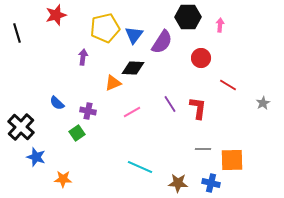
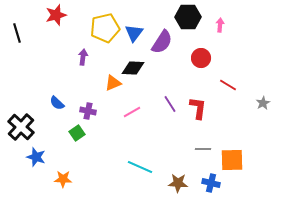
blue triangle: moved 2 px up
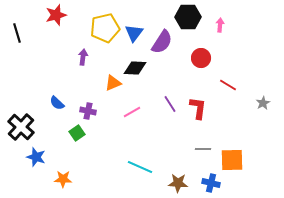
black diamond: moved 2 px right
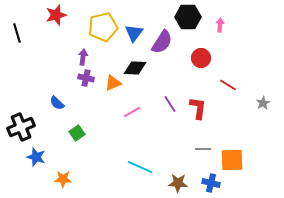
yellow pentagon: moved 2 px left, 1 px up
purple cross: moved 2 px left, 33 px up
black cross: rotated 24 degrees clockwise
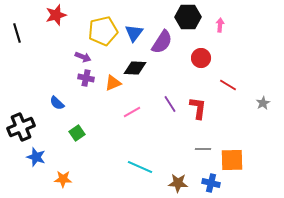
yellow pentagon: moved 4 px down
purple arrow: rotated 105 degrees clockwise
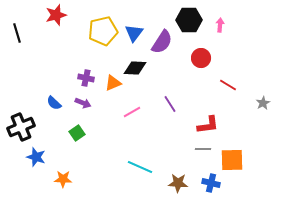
black hexagon: moved 1 px right, 3 px down
purple arrow: moved 46 px down
blue semicircle: moved 3 px left
red L-shape: moved 10 px right, 17 px down; rotated 75 degrees clockwise
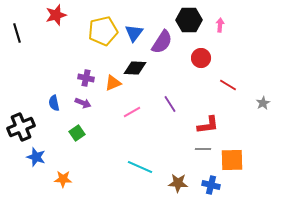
blue semicircle: rotated 35 degrees clockwise
blue cross: moved 2 px down
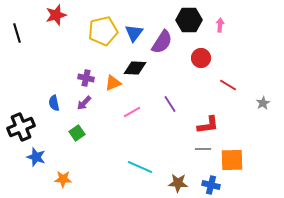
purple arrow: moved 1 px right; rotated 112 degrees clockwise
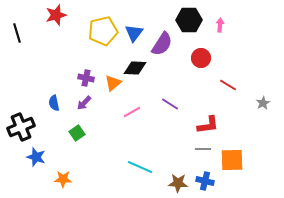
purple semicircle: moved 2 px down
orange triangle: rotated 18 degrees counterclockwise
purple line: rotated 24 degrees counterclockwise
blue cross: moved 6 px left, 4 px up
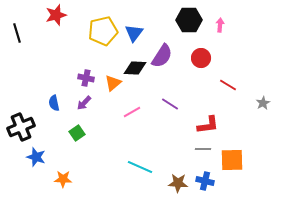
purple semicircle: moved 12 px down
